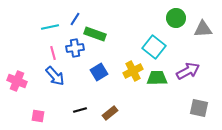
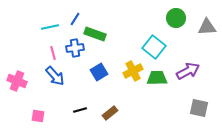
gray triangle: moved 4 px right, 2 px up
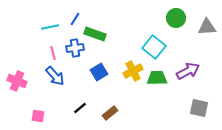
black line: moved 2 px up; rotated 24 degrees counterclockwise
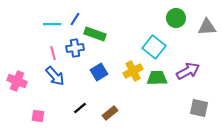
cyan line: moved 2 px right, 3 px up; rotated 12 degrees clockwise
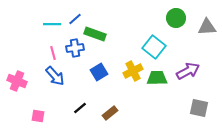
blue line: rotated 16 degrees clockwise
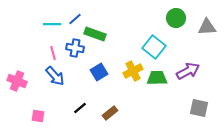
blue cross: rotated 18 degrees clockwise
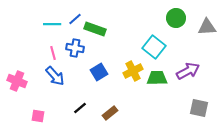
green rectangle: moved 5 px up
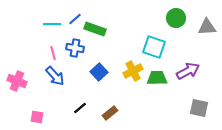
cyan square: rotated 20 degrees counterclockwise
blue square: rotated 12 degrees counterclockwise
pink square: moved 1 px left, 1 px down
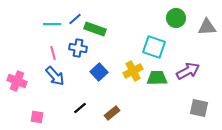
blue cross: moved 3 px right
brown rectangle: moved 2 px right
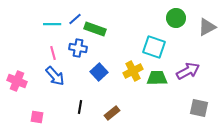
gray triangle: rotated 24 degrees counterclockwise
black line: moved 1 px up; rotated 40 degrees counterclockwise
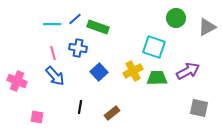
green rectangle: moved 3 px right, 2 px up
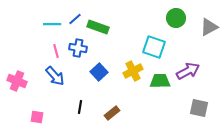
gray triangle: moved 2 px right
pink line: moved 3 px right, 2 px up
green trapezoid: moved 3 px right, 3 px down
